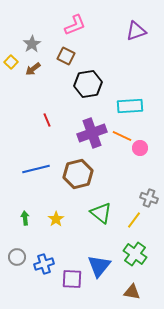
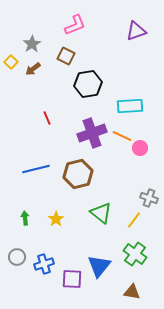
red line: moved 2 px up
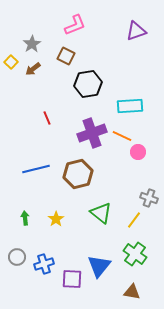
pink circle: moved 2 px left, 4 px down
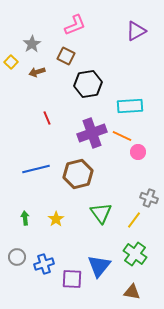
purple triangle: rotated 10 degrees counterclockwise
brown arrow: moved 4 px right, 3 px down; rotated 21 degrees clockwise
green triangle: rotated 15 degrees clockwise
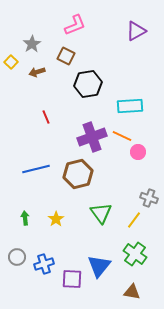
red line: moved 1 px left, 1 px up
purple cross: moved 4 px down
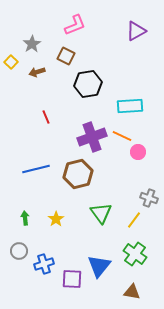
gray circle: moved 2 px right, 6 px up
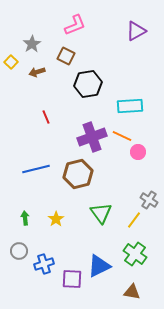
gray cross: moved 2 px down; rotated 12 degrees clockwise
blue triangle: rotated 25 degrees clockwise
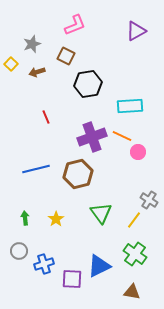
gray star: rotated 12 degrees clockwise
yellow square: moved 2 px down
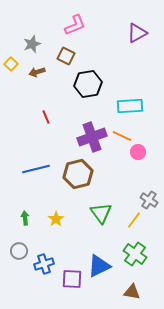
purple triangle: moved 1 px right, 2 px down
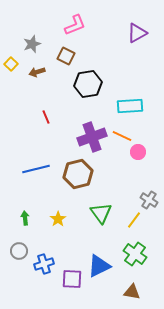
yellow star: moved 2 px right
